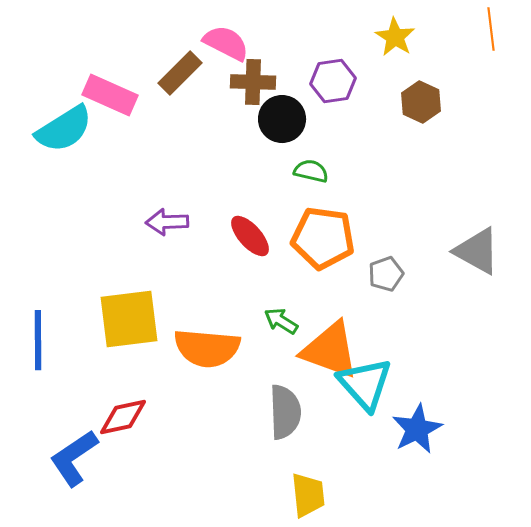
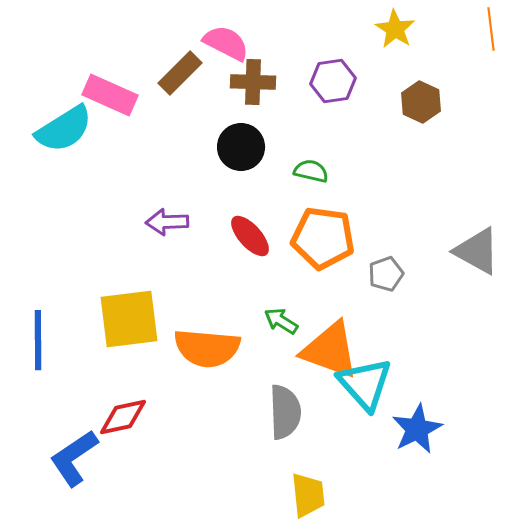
yellow star: moved 8 px up
black circle: moved 41 px left, 28 px down
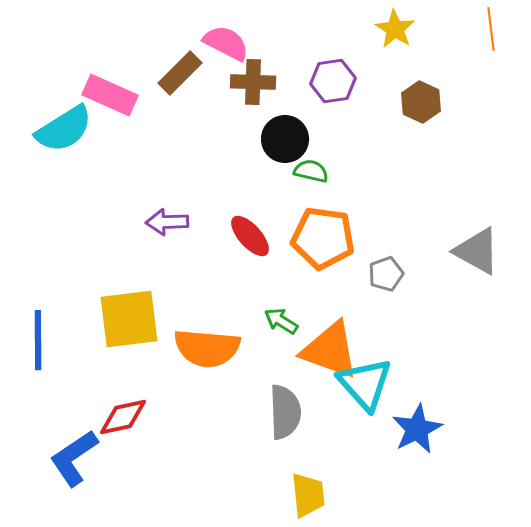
black circle: moved 44 px right, 8 px up
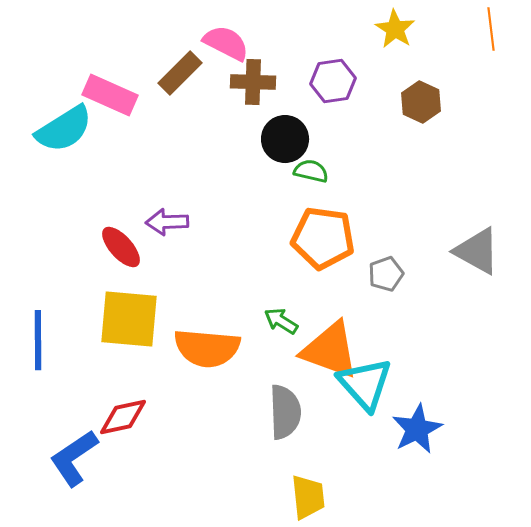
red ellipse: moved 129 px left, 11 px down
yellow square: rotated 12 degrees clockwise
yellow trapezoid: moved 2 px down
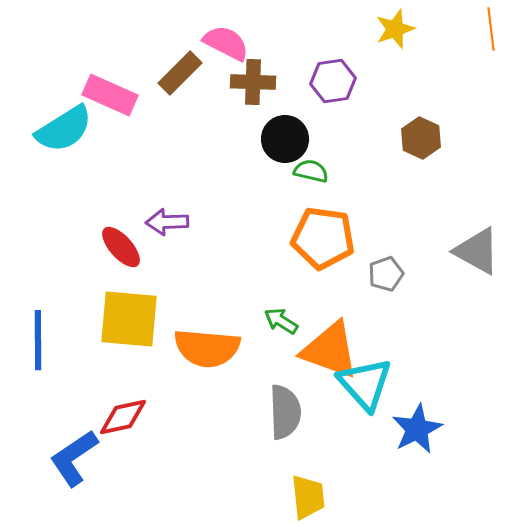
yellow star: rotated 21 degrees clockwise
brown hexagon: moved 36 px down
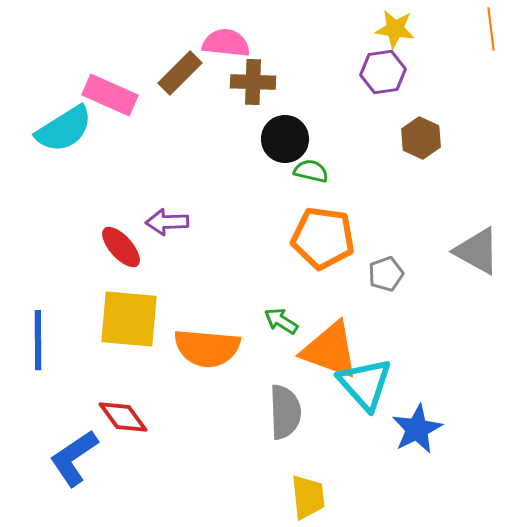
yellow star: rotated 27 degrees clockwise
pink semicircle: rotated 21 degrees counterclockwise
purple hexagon: moved 50 px right, 9 px up
red diamond: rotated 66 degrees clockwise
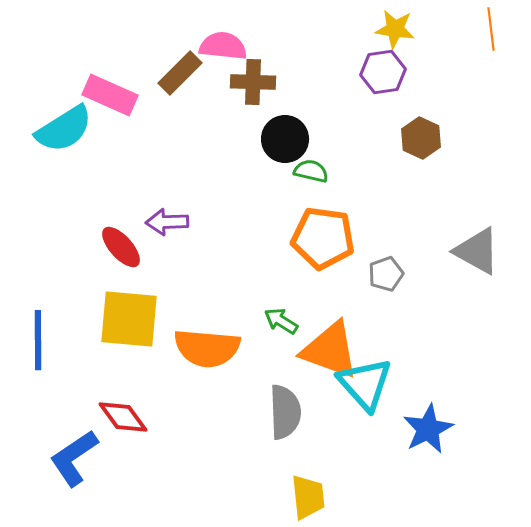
pink semicircle: moved 3 px left, 3 px down
blue star: moved 11 px right
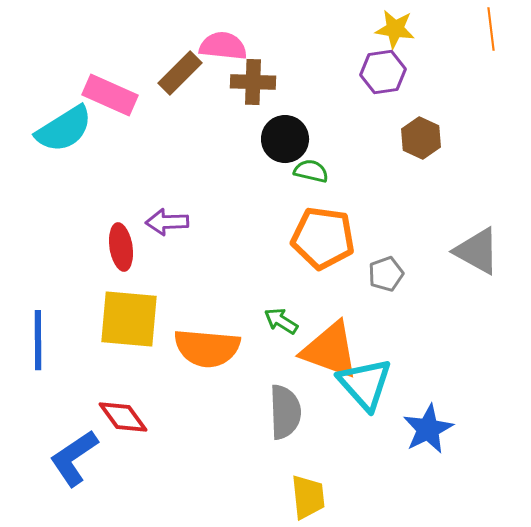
red ellipse: rotated 33 degrees clockwise
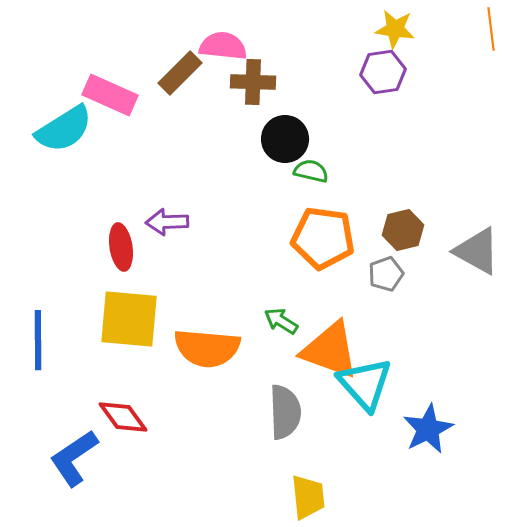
brown hexagon: moved 18 px left, 92 px down; rotated 21 degrees clockwise
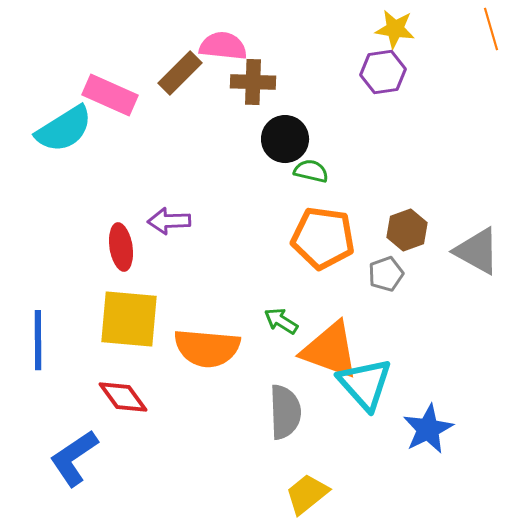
orange line: rotated 9 degrees counterclockwise
purple arrow: moved 2 px right, 1 px up
brown hexagon: moved 4 px right; rotated 6 degrees counterclockwise
red diamond: moved 20 px up
yellow trapezoid: moved 1 px left, 3 px up; rotated 123 degrees counterclockwise
